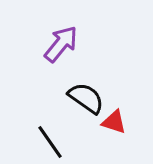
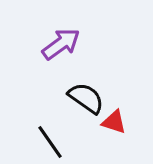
purple arrow: rotated 15 degrees clockwise
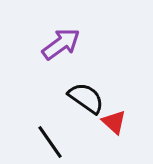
red triangle: rotated 24 degrees clockwise
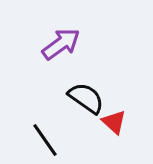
black line: moved 5 px left, 2 px up
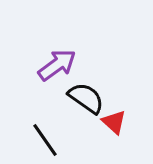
purple arrow: moved 4 px left, 21 px down
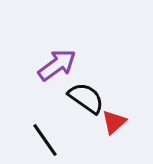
red triangle: rotated 36 degrees clockwise
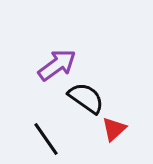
red triangle: moved 7 px down
black line: moved 1 px right, 1 px up
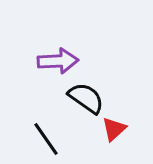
purple arrow: moved 1 px right, 4 px up; rotated 33 degrees clockwise
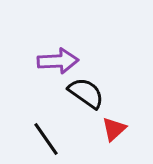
black semicircle: moved 5 px up
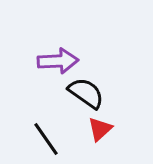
red triangle: moved 14 px left
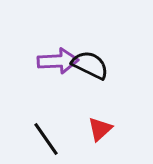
black semicircle: moved 4 px right, 28 px up; rotated 9 degrees counterclockwise
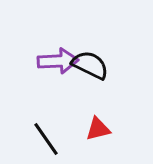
red triangle: moved 2 px left; rotated 28 degrees clockwise
